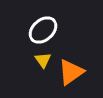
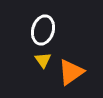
white ellipse: rotated 32 degrees counterclockwise
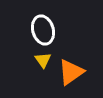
white ellipse: rotated 32 degrees counterclockwise
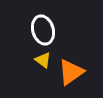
yellow triangle: rotated 18 degrees counterclockwise
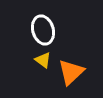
orange triangle: rotated 8 degrees counterclockwise
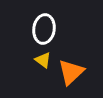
white ellipse: moved 1 px right, 1 px up; rotated 24 degrees clockwise
